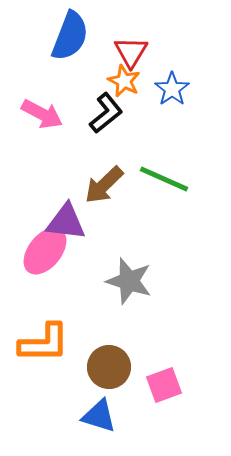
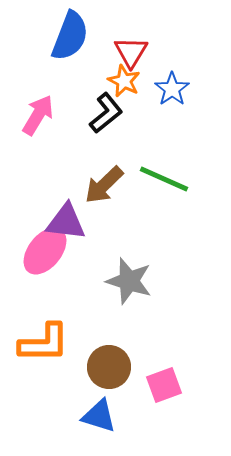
pink arrow: moved 4 px left, 1 px down; rotated 87 degrees counterclockwise
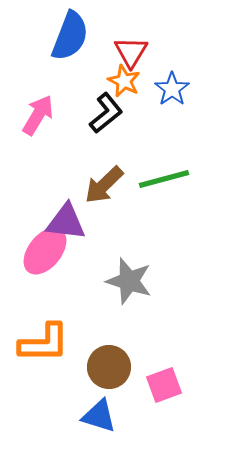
green line: rotated 39 degrees counterclockwise
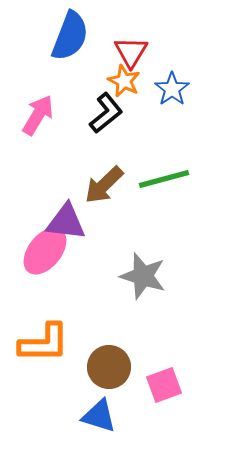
gray star: moved 14 px right, 5 px up
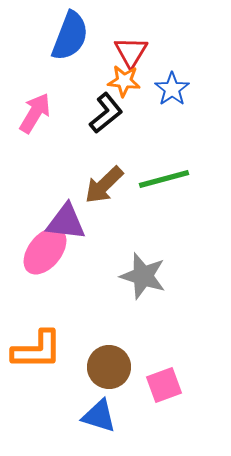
orange star: rotated 20 degrees counterclockwise
pink arrow: moved 3 px left, 2 px up
orange L-shape: moved 7 px left, 7 px down
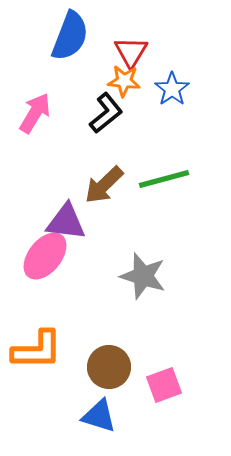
pink ellipse: moved 5 px down
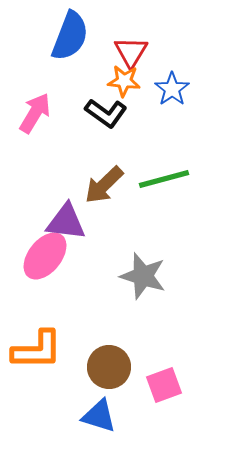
black L-shape: rotated 75 degrees clockwise
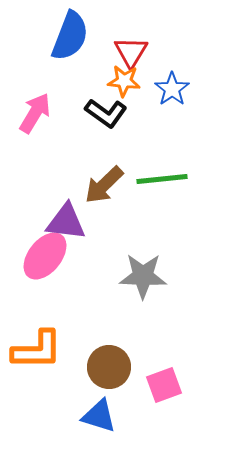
green line: moved 2 px left; rotated 9 degrees clockwise
gray star: rotated 15 degrees counterclockwise
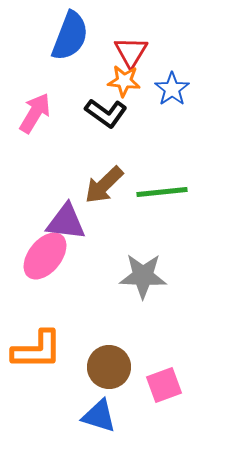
green line: moved 13 px down
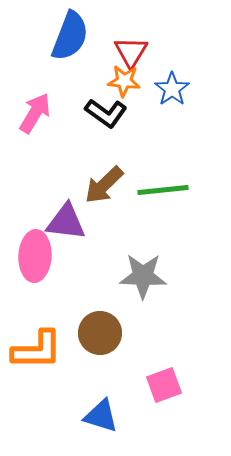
green line: moved 1 px right, 2 px up
pink ellipse: moved 10 px left; rotated 36 degrees counterclockwise
brown circle: moved 9 px left, 34 px up
blue triangle: moved 2 px right
